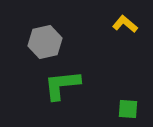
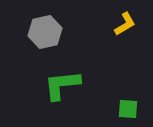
yellow L-shape: rotated 110 degrees clockwise
gray hexagon: moved 10 px up
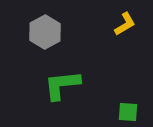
gray hexagon: rotated 16 degrees counterclockwise
green square: moved 3 px down
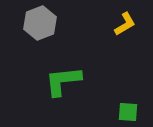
gray hexagon: moved 5 px left, 9 px up; rotated 8 degrees clockwise
green L-shape: moved 1 px right, 4 px up
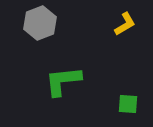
green square: moved 8 px up
